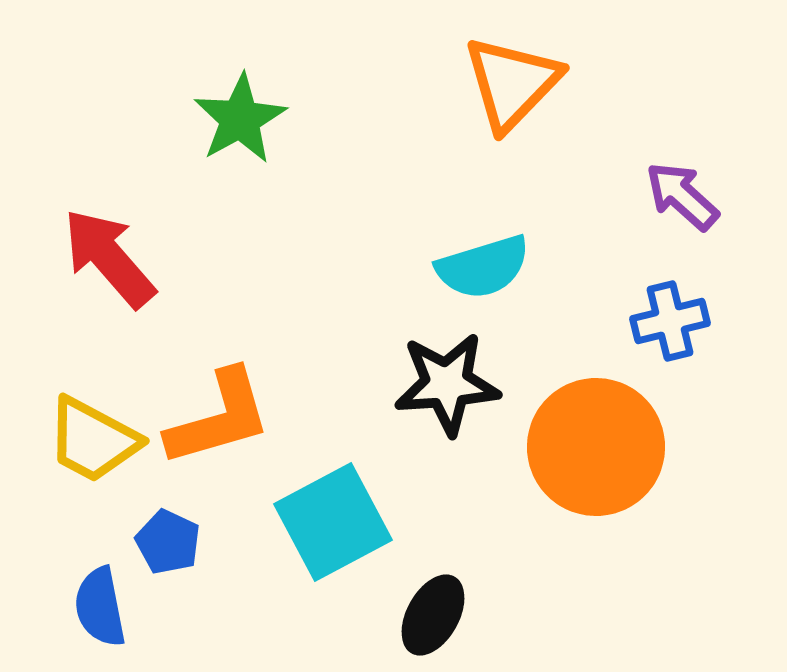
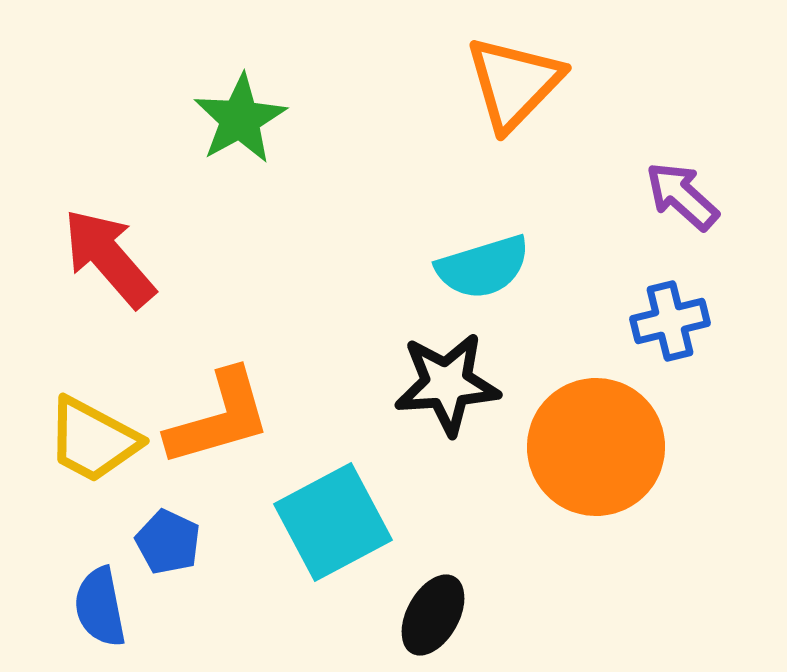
orange triangle: moved 2 px right
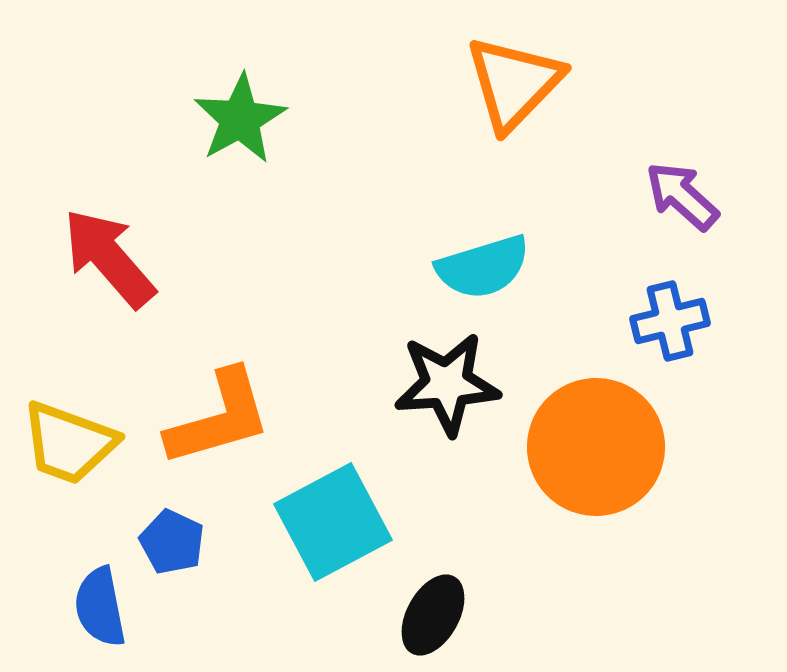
yellow trapezoid: moved 24 px left, 3 px down; rotated 8 degrees counterclockwise
blue pentagon: moved 4 px right
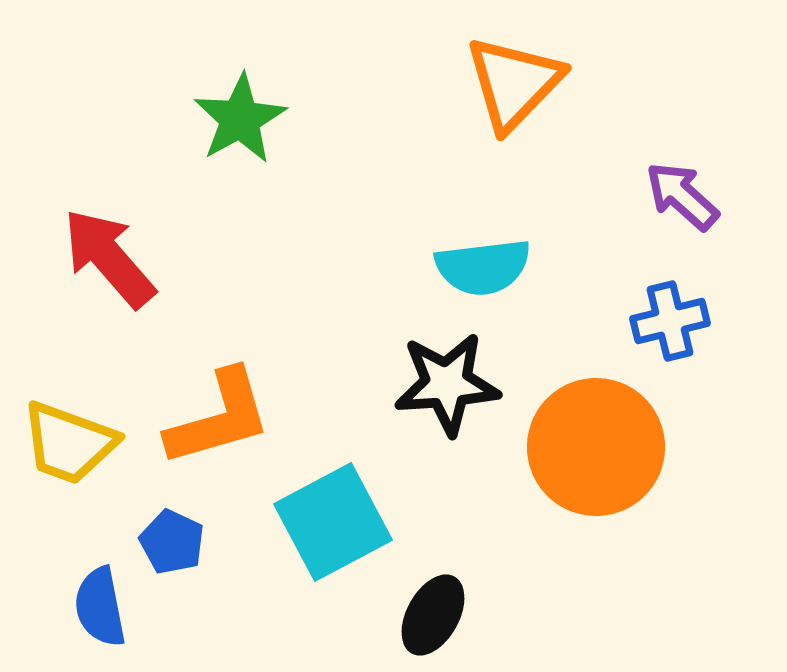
cyan semicircle: rotated 10 degrees clockwise
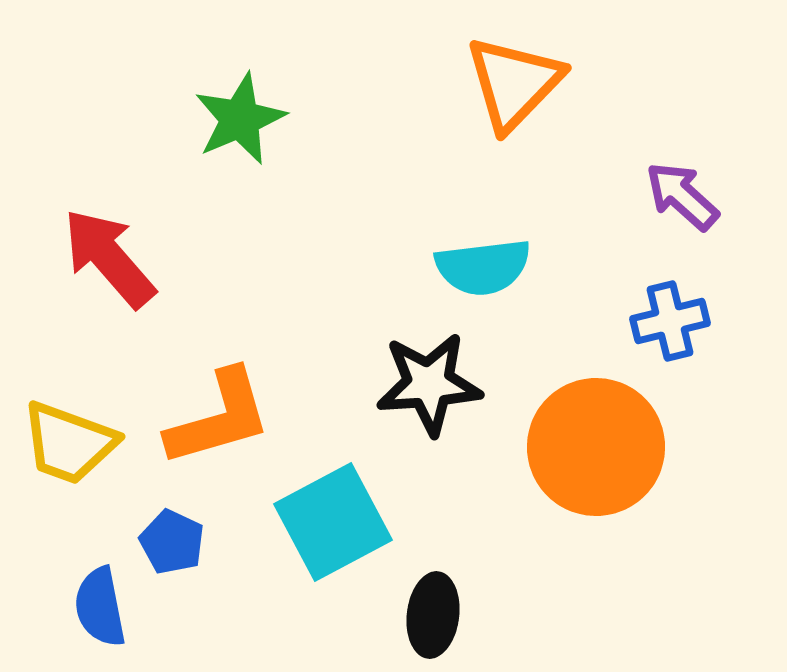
green star: rotated 6 degrees clockwise
black star: moved 18 px left
black ellipse: rotated 22 degrees counterclockwise
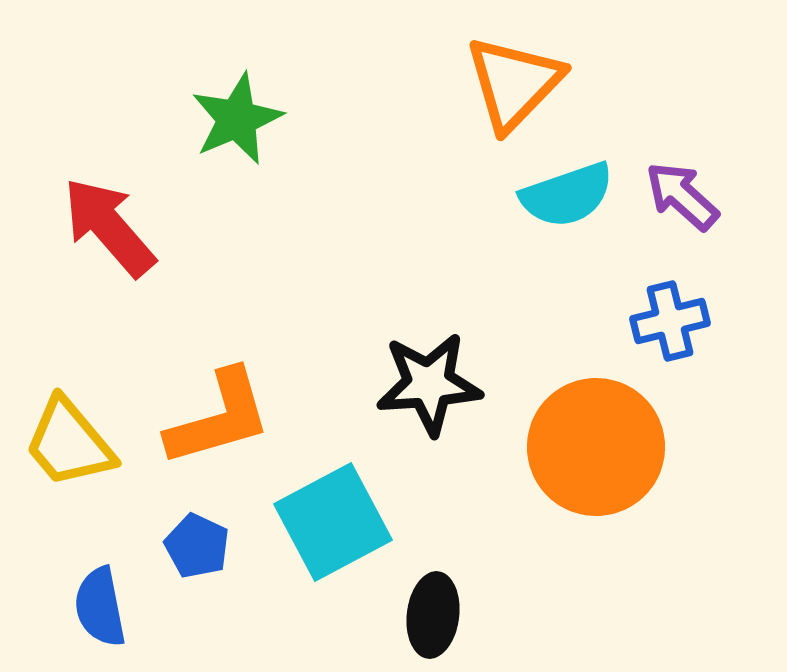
green star: moved 3 px left
red arrow: moved 31 px up
cyan semicircle: moved 84 px right, 72 px up; rotated 12 degrees counterclockwise
yellow trapezoid: rotated 30 degrees clockwise
blue pentagon: moved 25 px right, 4 px down
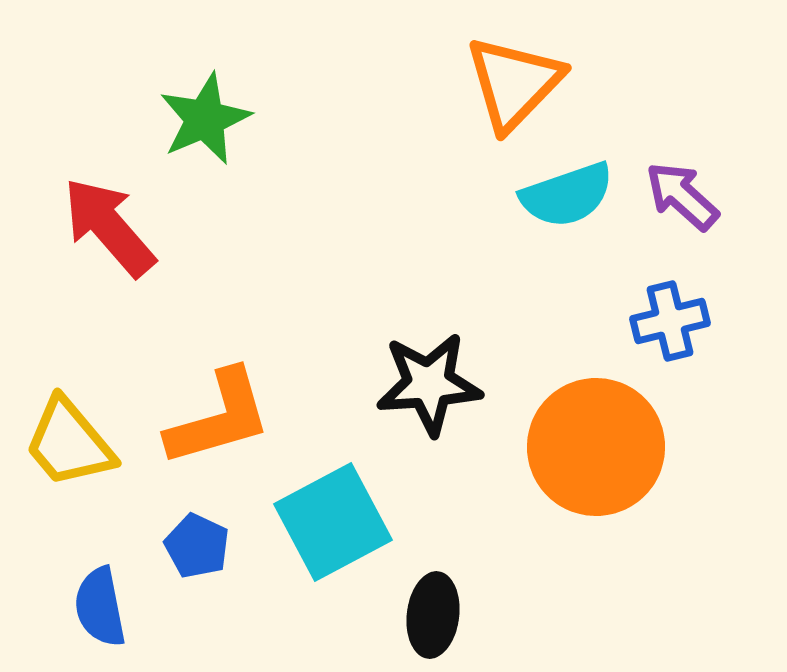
green star: moved 32 px left
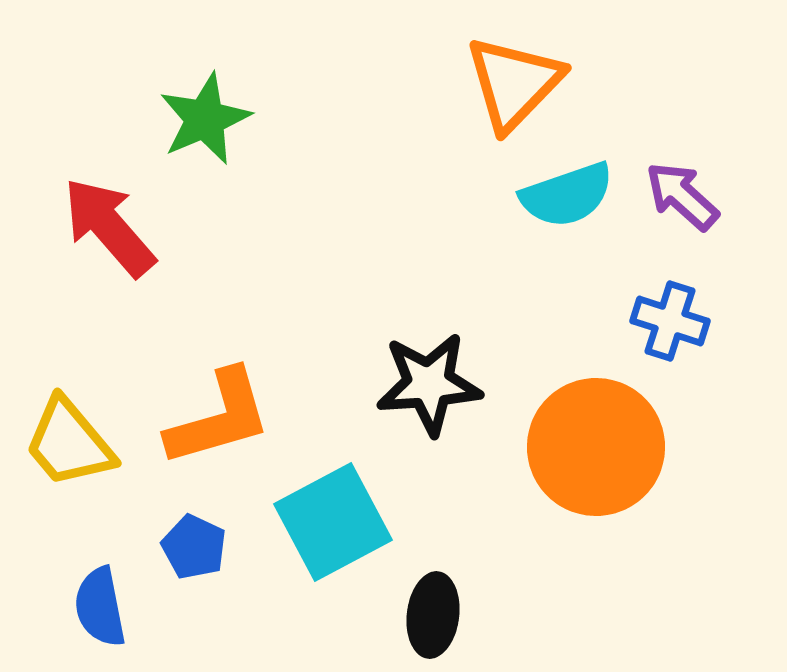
blue cross: rotated 32 degrees clockwise
blue pentagon: moved 3 px left, 1 px down
